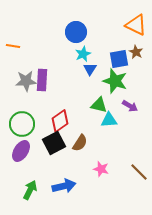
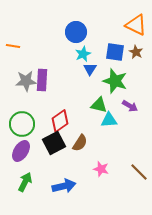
blue square: moved 4 px left, 7 px up; rotated 18 degrees clockwise
green arrow: moved 5 px left, 8 px up
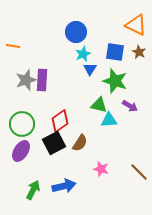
brown star: moved 3 px right
gray star: moved 1 px up; rotated 15 degrees counterclockwise
green arrow: moved 8 px right, 8 px down
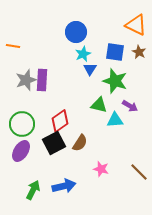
cyan triangle: moved 6 px right
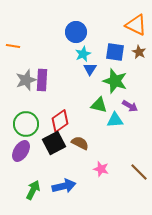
green circle: moved 4 px right
brown semicircle: rotated 96 degrees counterclockwise
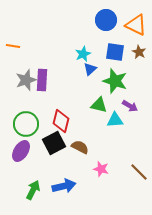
blue circle: moved 30 px right, 12 px up
blue triangle: rotated 16 degrees clockwise
red diamond: moved 1 px right; rotated 40 degrees counterclockwise
brown semicircle: moved 4 px down
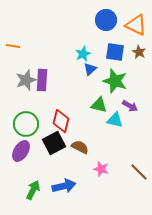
cyan triangle: rotated 18 degrees clockwise
